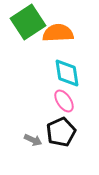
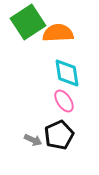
black pentagon: moved 2 px left, 3 px down
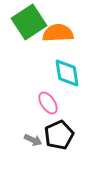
green square: moved 1 px right
pink ellipse: moved 16 px left, 2 px down
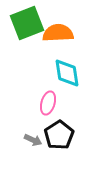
green square: moved 2 px left, 1 px down; rotated 12 degrees clockwise
pink ellipse: rotated 50 degrees clockwise
black pentagon: rotated 8 degrees counterclockwise
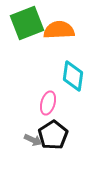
orange semicircle: moved 1 px right, 3 px up
cyan diamond: moved 6 px right, 3 px down; rotated 16 degrees clockwise
black pentagon: moved 6 px left
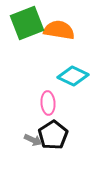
orange semicircle: rotated 12 degrees clockwise
cyan diamond: rotated 72 degrees counterclockwise
pink ellipse: rotated 20 degrees counterclockwise
